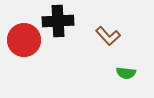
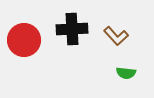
black cross: moved 14 px right, 8 px down
brown L-shape: moved 8 px right
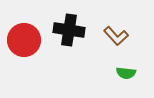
black cross: moved 3 px left, 1 px down; rotated 12 degrees clockwise
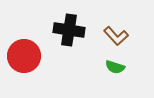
red circle: moved 16 px down
green semicircle: moved 11 px left, 6 px up; rotated 12 degrees clockwise
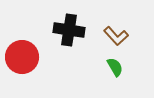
red circle: moved 2 px left, 1 px down
green semicircle: rotated 138 degrees counterclockwise
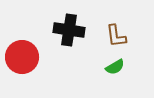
brown L-shape: rotated 35 degrees clockwise
green semicircle: rotated 90 degrees clockwise
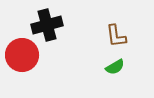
black cross: moved 22 px left, 5 px up; rotated 24 degrees counterclockwise
red circle: moved 2 px up
